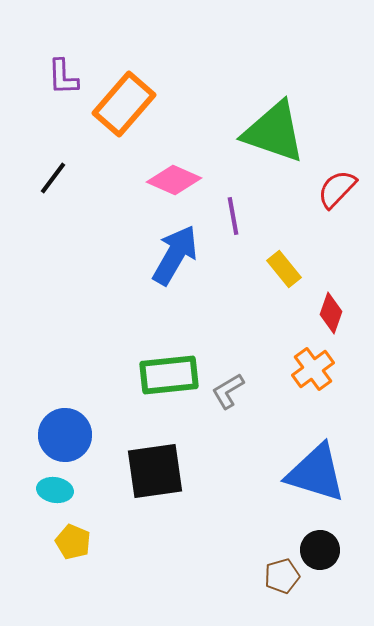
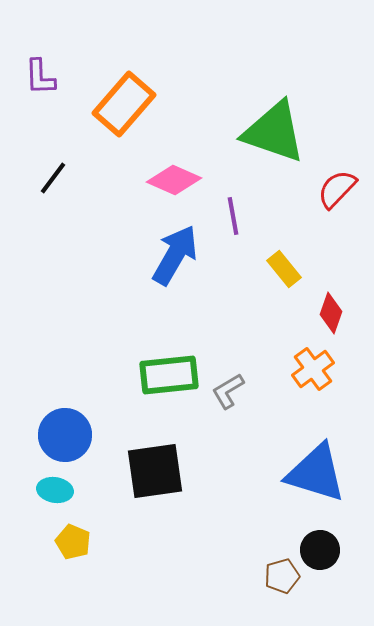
purple L-shape: moved 23 px left
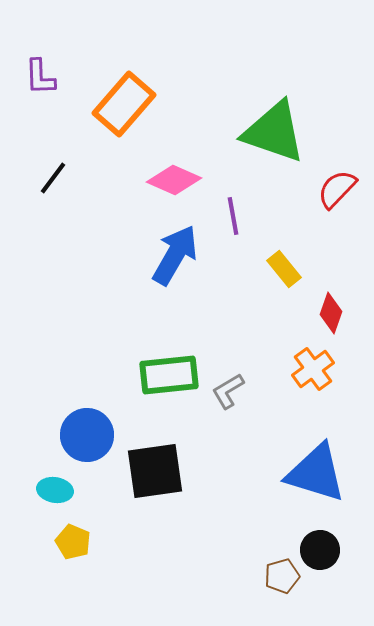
blue circle: moved 22 px right
